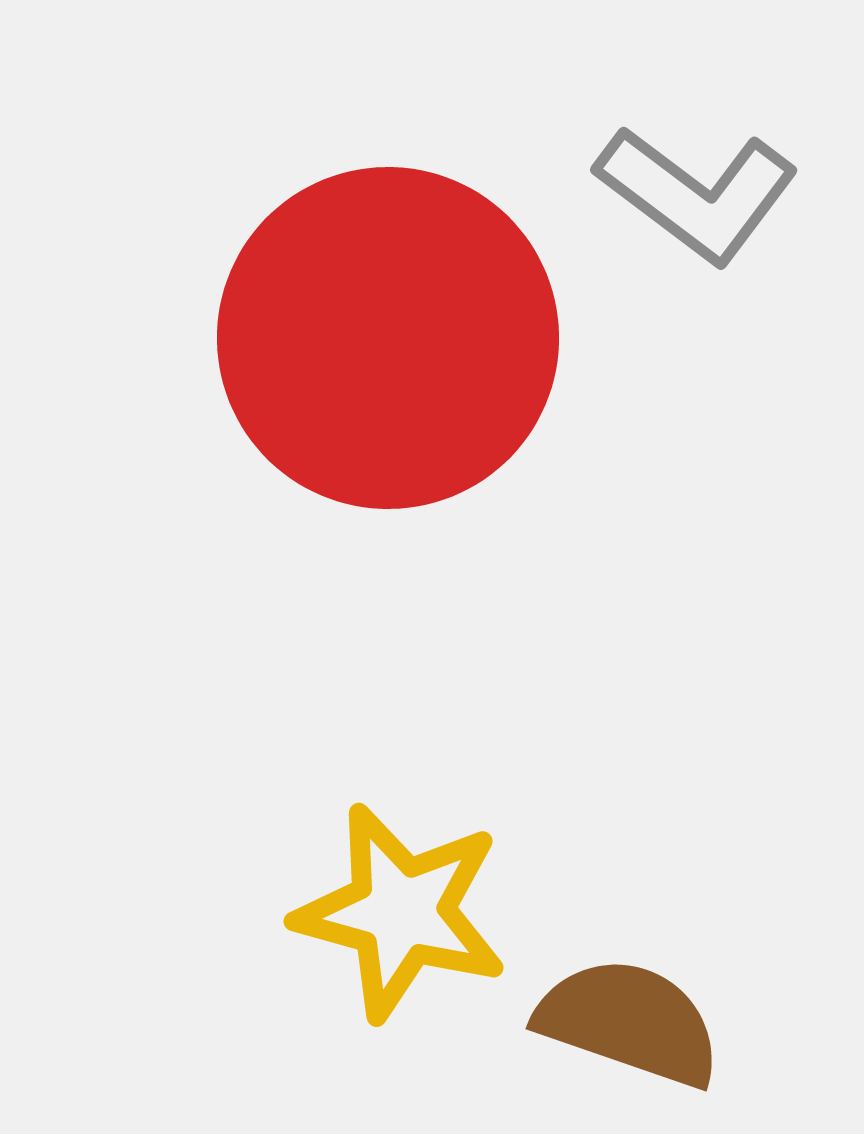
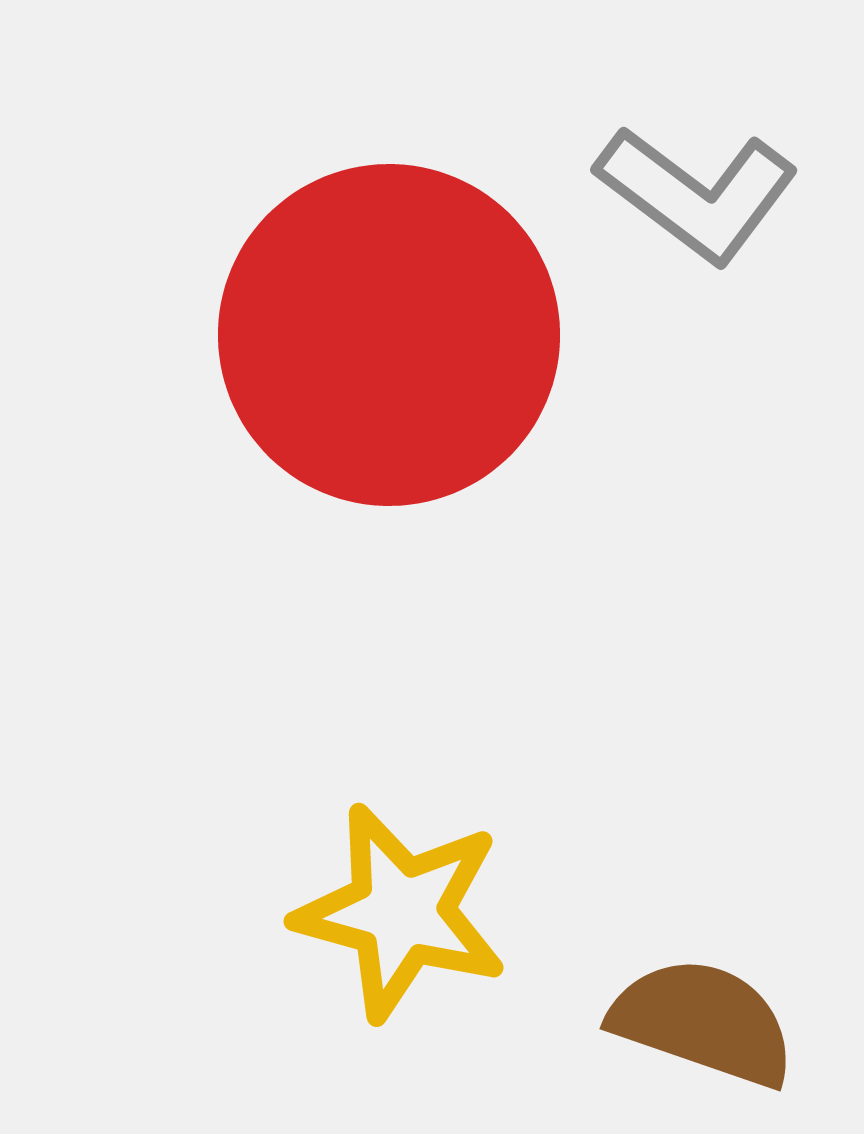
red circle: moved 1 px right, 3 px up
brown semicircle: moved 74 px right
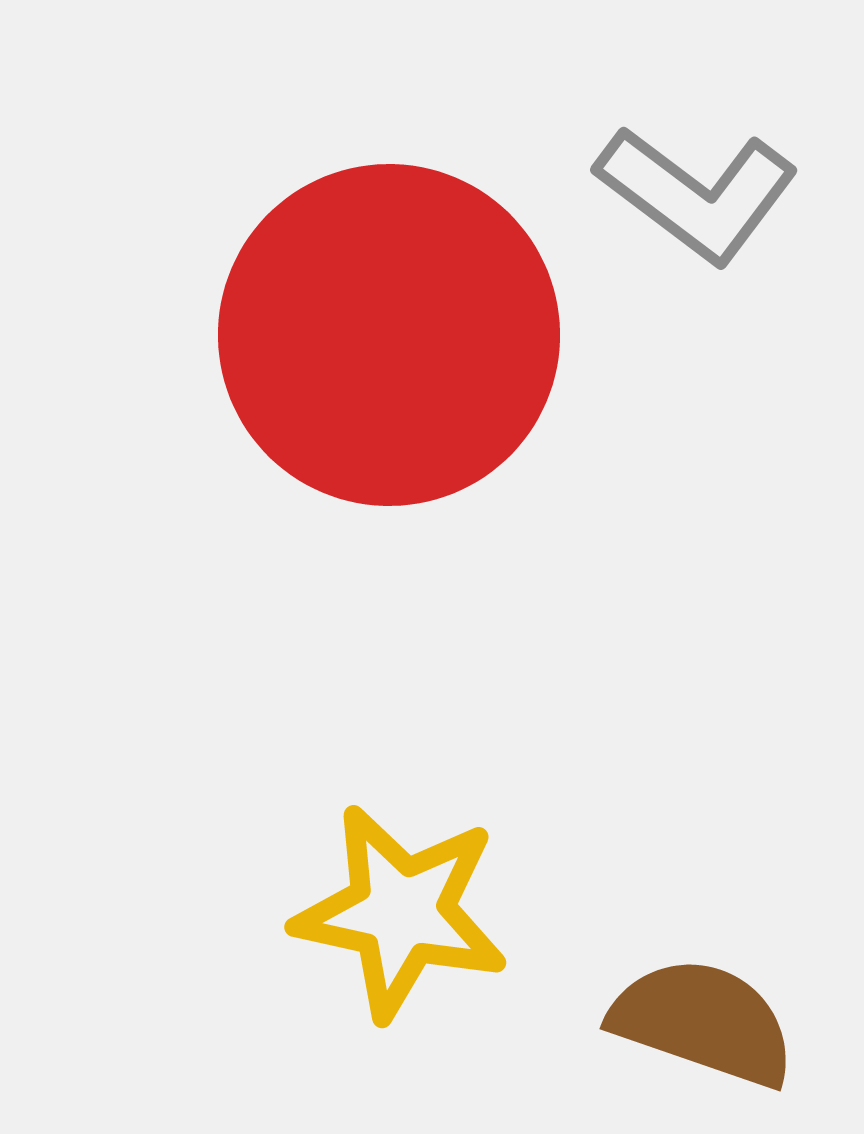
yellow star: rotated 3 degrees counterclockwise
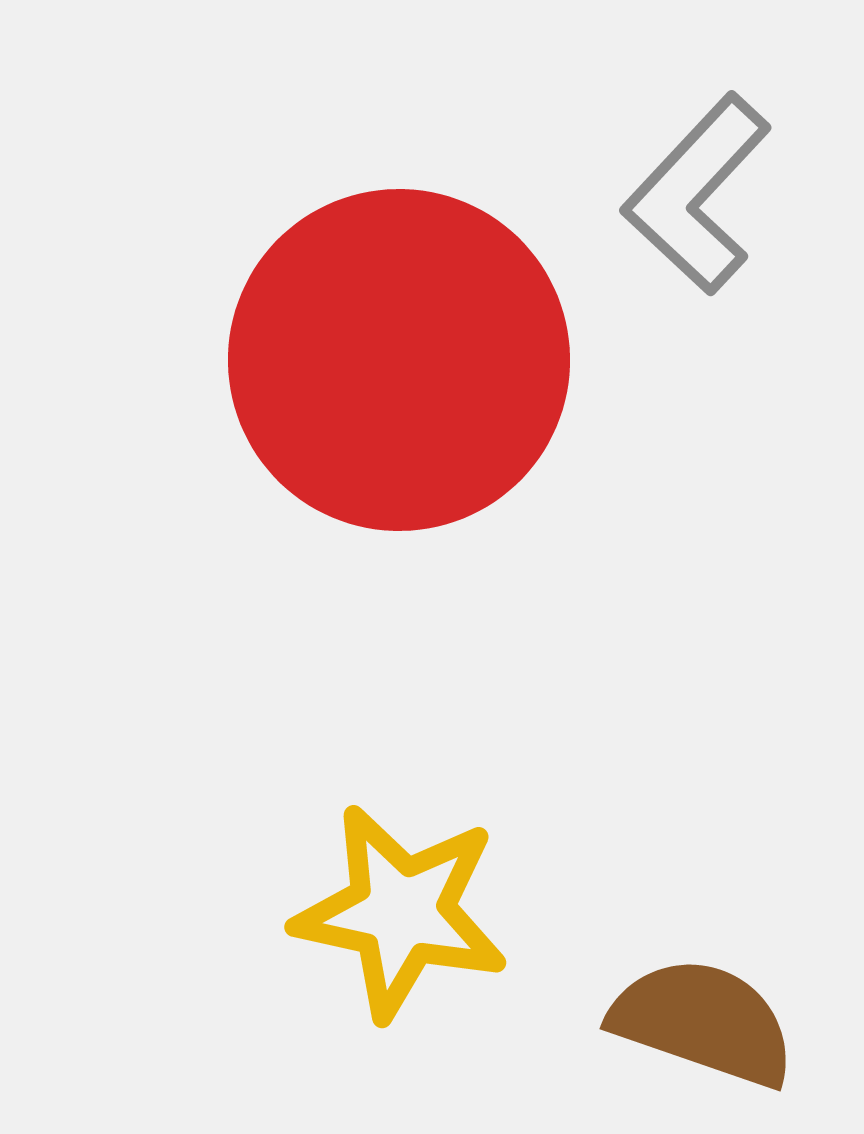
gray L-shape: rotated 96 degrees clockwise
red circle: moved 10 px right, 25 px down
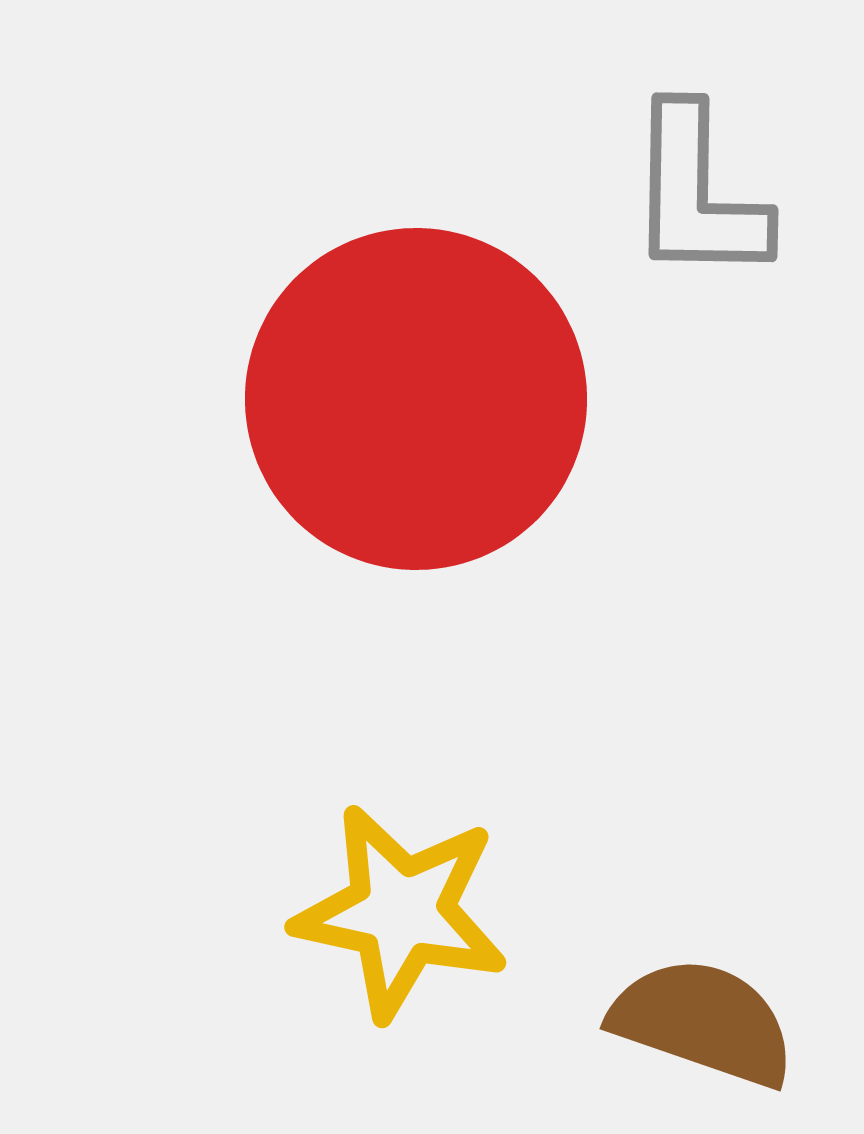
gray L-shape: rotated 42 degrees counterclockwise
red circle: moved 17 px right, 39 px down
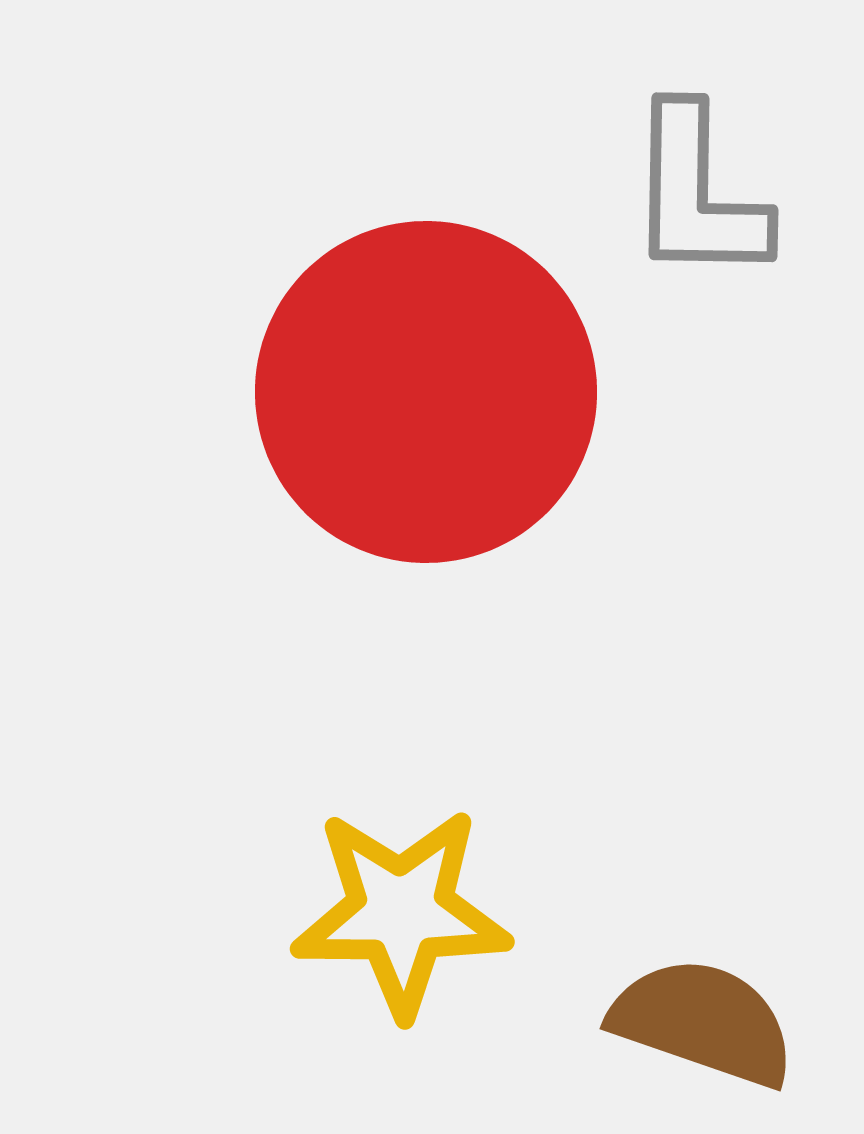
red circle: moved 10 px right, 7 px up
yellow star: rotated 12 degrees counterclockwise
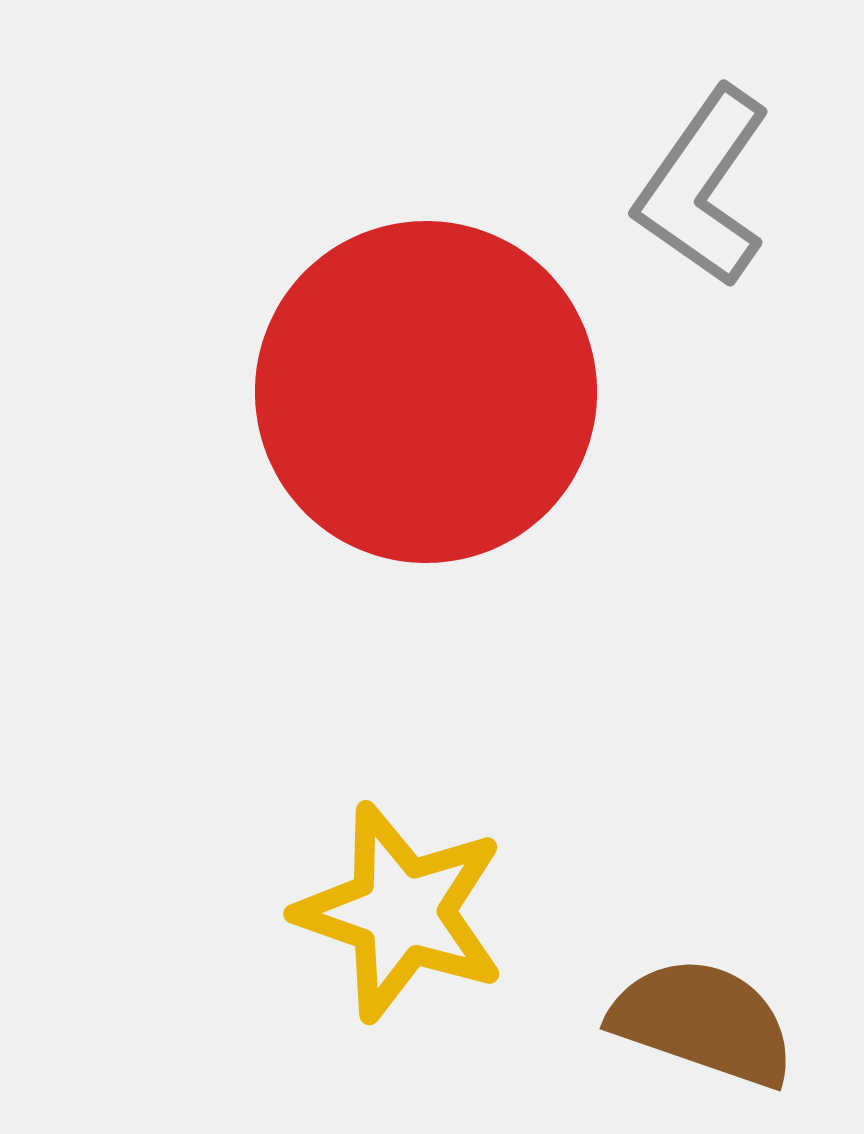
gray L-shape: moved 6 px right, 7 px up; rotated 34 degrees clockwise
yellow star: rotated 19 degrees clockwise
